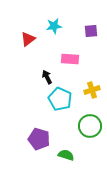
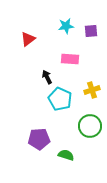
cyan star: moved 12 px right
purple pentagon: rotated 20 degrees counterclockwise
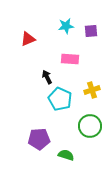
red triangle: rotated 14 degrees clockwise
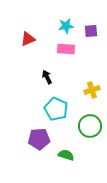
pink rectangle: moved 4 px left, 10 px up
cyan pentagon: moved 4 px left, 10 px down
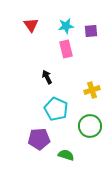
red triangle: moved 3 px right, 14 px up; rotated 42 degrees counterclockwise
pink rectangle: rotated 72 degrees clockwise
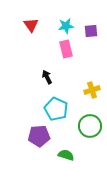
purple pentagon: moved 3 px up
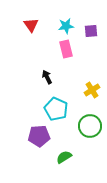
yellow cross: rotated 14 degrees counterclockwise
green semicircle: moved 2 px left, 2 px down; rotated 49 degrees counterclockwise
